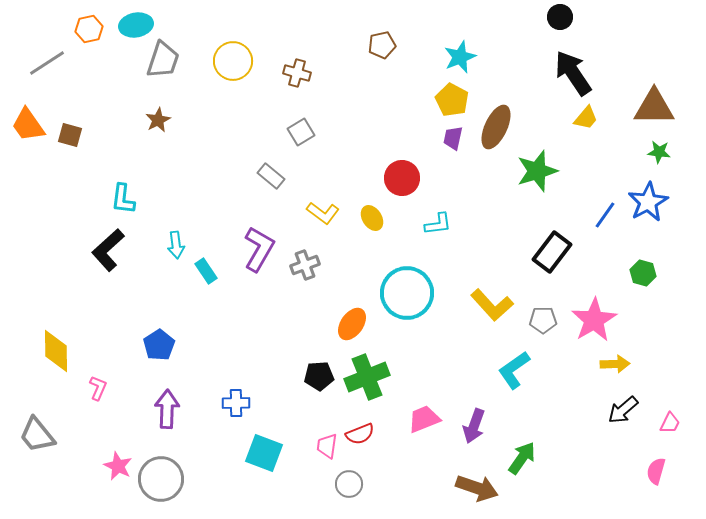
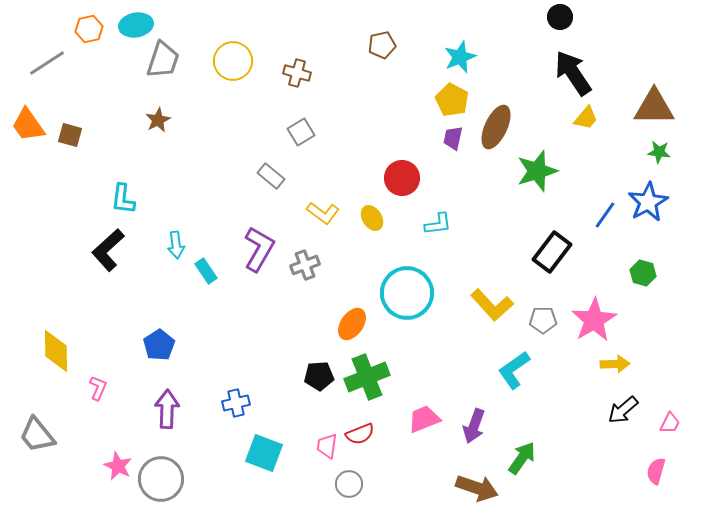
blue cross at (236, 403): rotated 12 degrees counterclockwise
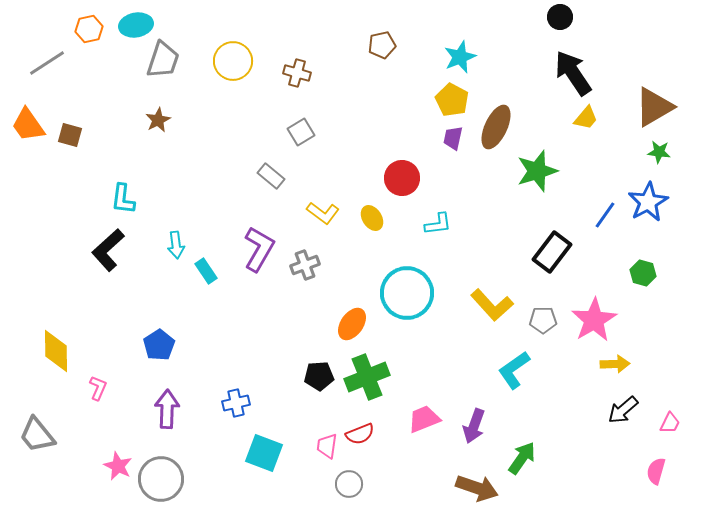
brown triangle at (654, 107): rotated 30 degrees counterclockwise
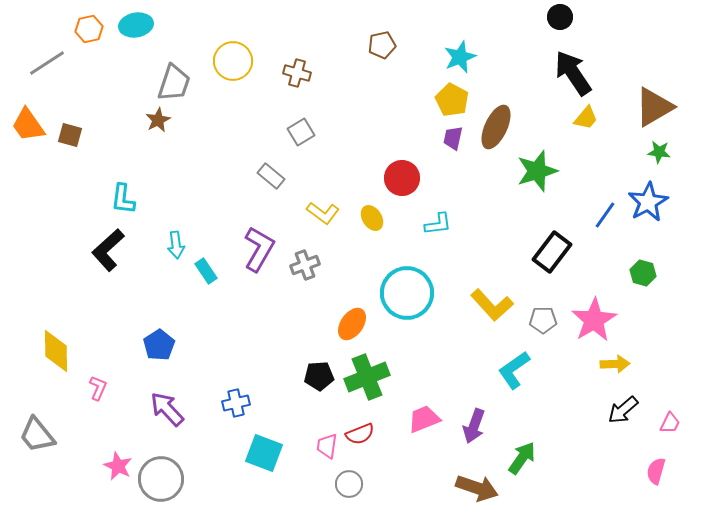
gray trapezoid at (163, 60): moved 11 px right, 23 px down
purple arrow at (167, 409): rotated 45 degrees counterclockwise
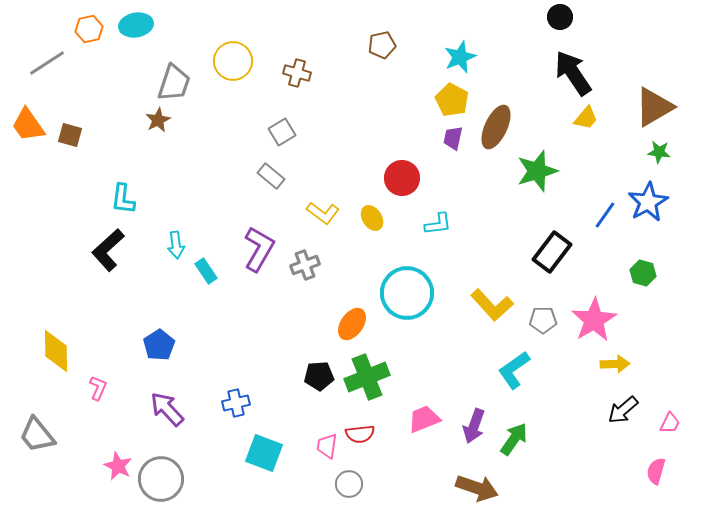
gray square at (301, 132): moved 19 px left
red semicircle at (360, 434): rotated 16 degrees clockwise
green arrow at (522, 458): moved 8 px left, 19 px up
